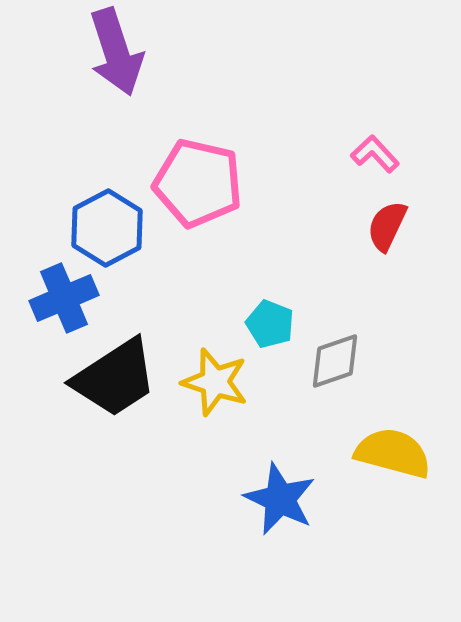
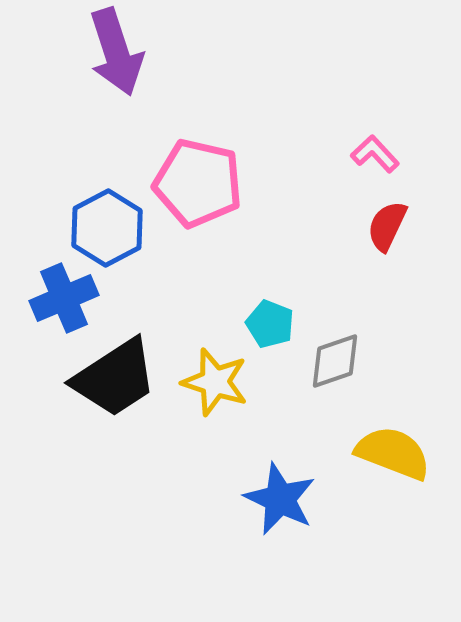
yellow semicircle: rotated 6 degrees clockwise
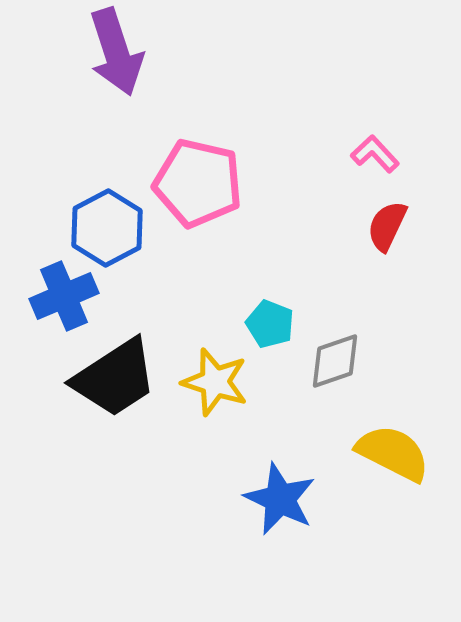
blue cross: moved 2 px up
yellow semicircle: rotated 6 degrees clockwise
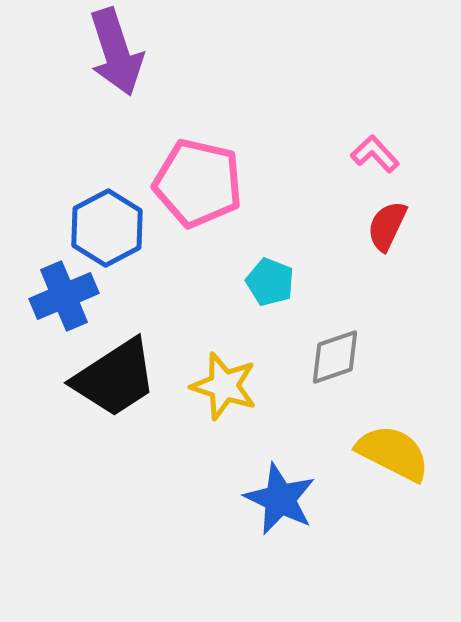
cyan pentagon: moved 42 px up
gray diamond: moved 4 px up
yellow star: moved 9 px right, 4 px down
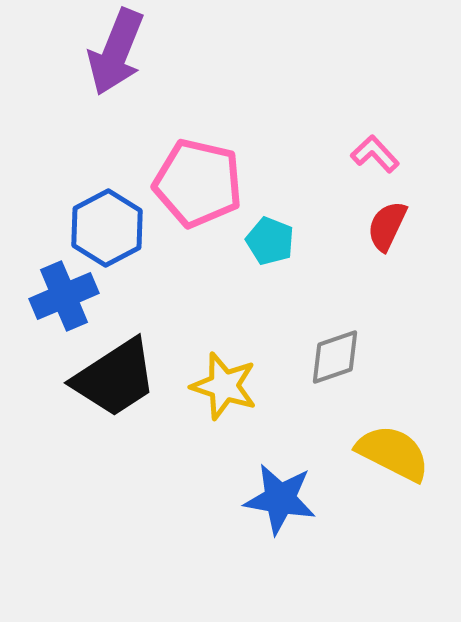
purple arrow: rotated 40 degrees clockwise
cyan pentagon: moved 41 px up
blue star: rotated 16 degrees counterclockwise
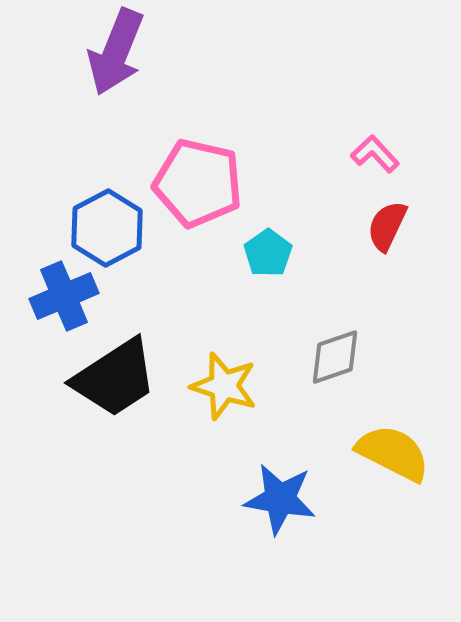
cyan pentagon: moved 2 px left, 12 px down; rotated 15 degrees clockwise
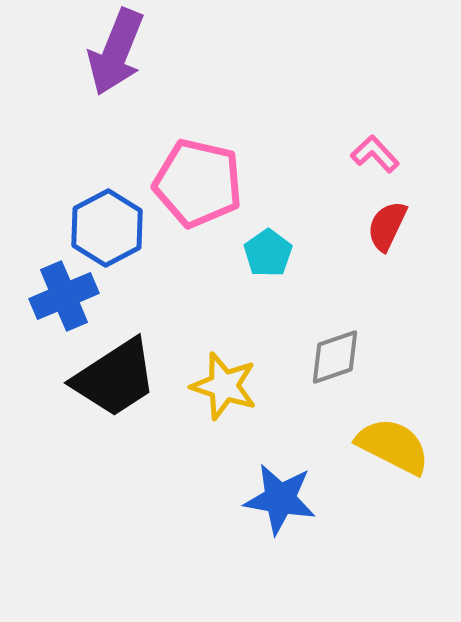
yellow semicircle: moved 7 px up
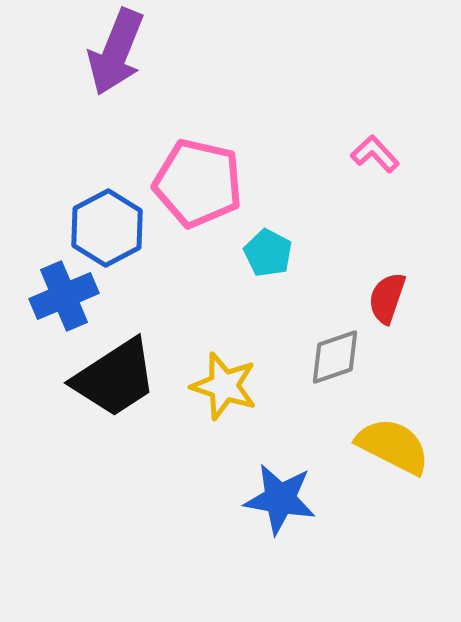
red semicircle: moved 72 px down; rotated 6 degrees counterclockwise
cyan pentagon: rotated 9 degrees counterclockwise
